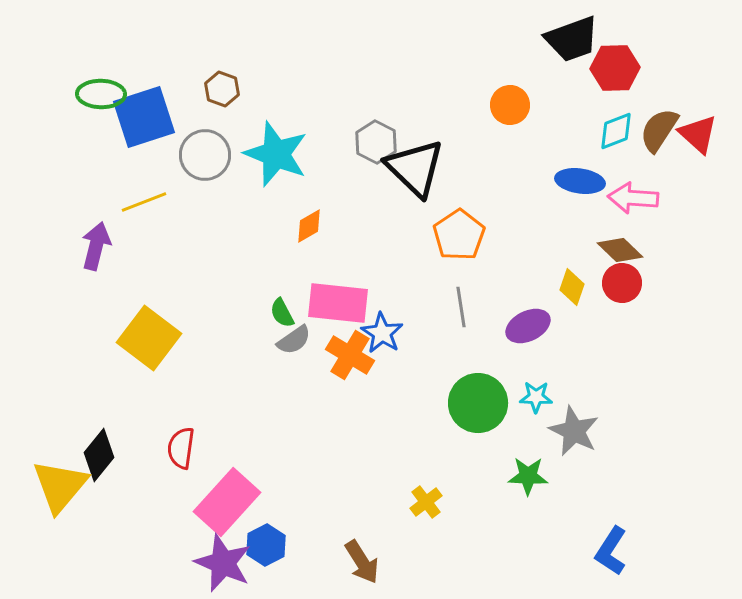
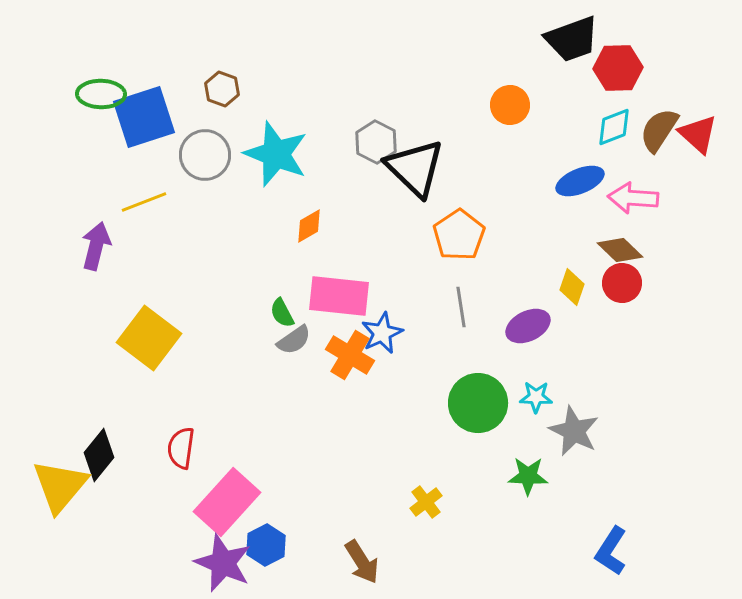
red hexagon at (615, 68): moved 3 px right
cyan diamond at (616, 131): moved 2 px left, 4 px up
blue ellipse at (580, 181): rotated 30 degrees counterclockwise
pink rectangle at (338, 303): moved 1 px right, 7 px up
blue star at (382, 333): rotated 15 degrees clockwise
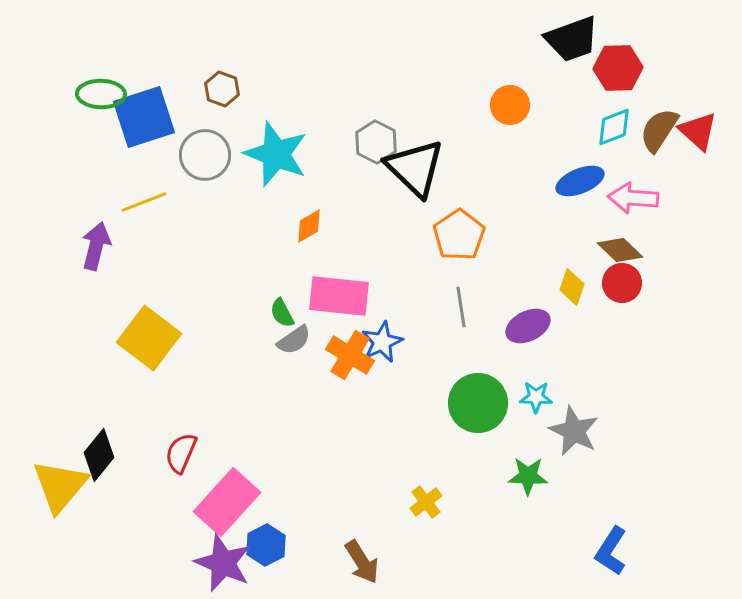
red triangle at (698, 134): moved 3 px up
blue star at (382, 333): moved 9 px down
red semicircle at (181, 448): moved 5 px down; rotated 15 degrees clockwise
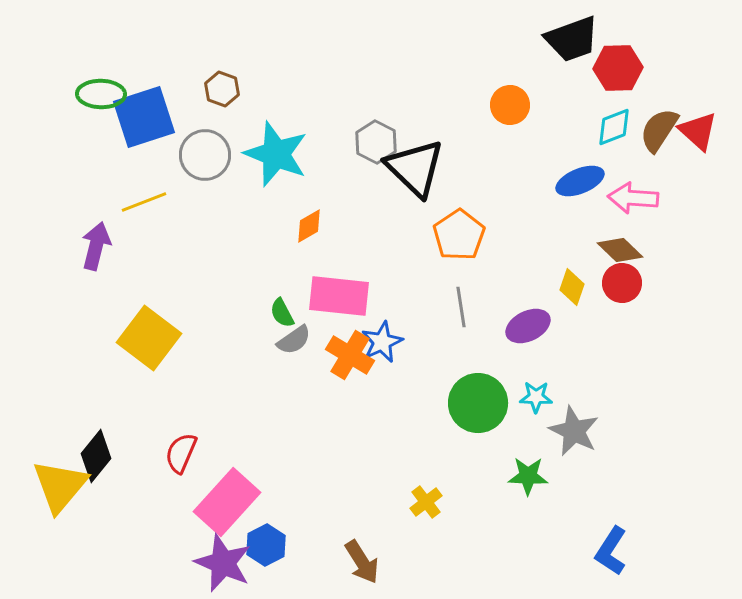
black diamond at (99, 455): moved 3 px left, 1 px down
